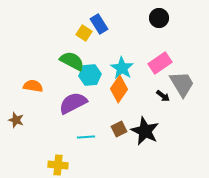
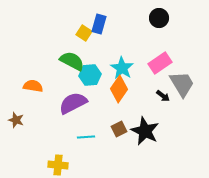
blue rectangle: rotated 48 degrees clockwise
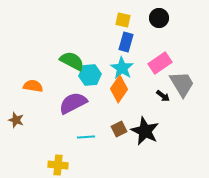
blue rectangle: moved 27 px right, 18 px down
yellow square: moved 39 px right, 13 px up; rotated 21 degrees counterclockwise
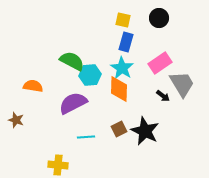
orange diamond: rotated 32 degrees counterclockwise
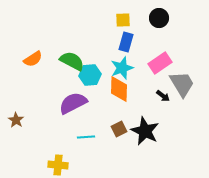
yellow square: rotated 14 degrees counterclockwise
cyan star: rotated 20 degrees clockwise
orange semicircle: moved 27 px up; rotated 138 degrees clockwise
brown star: rotated 14 degrees clockwise
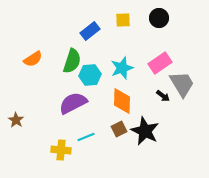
blue rectangle: moved 36 px left, 11 px up; rotated 36 degrees clockwise
green semicircle: rotated 80 degrees clockwise
orange diamond: moved 3 px right, 12 px down
cyan line: rotated 18 degrees counterclockwise
yellow cross: moved 3 px right, 15 px up
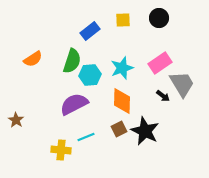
purple semicircle: moved 1 px right, 1 px down
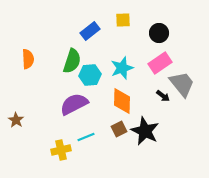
black circle: moved 15 px down
orange semicircle: moved 5 px left; rotated 60 degrees counterclockwise
gray trapezoid: rotated 8 degrees counterclockwise
yellow cross: rotated 18 degrees counterclockwise
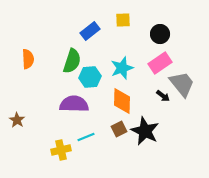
black circle: moved 1 px right, 1 px down
cyan hexagon: moved 2 px down
purple semicircle: rotated 28 degrees clockwise
brown star: moved 1 px right
